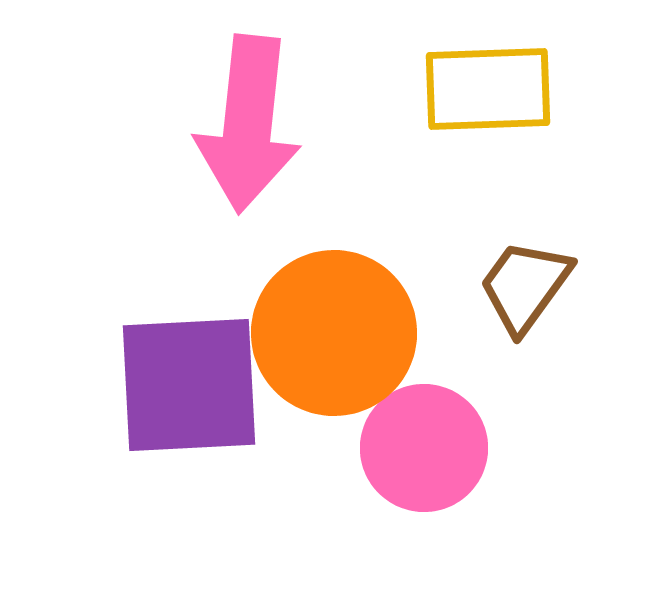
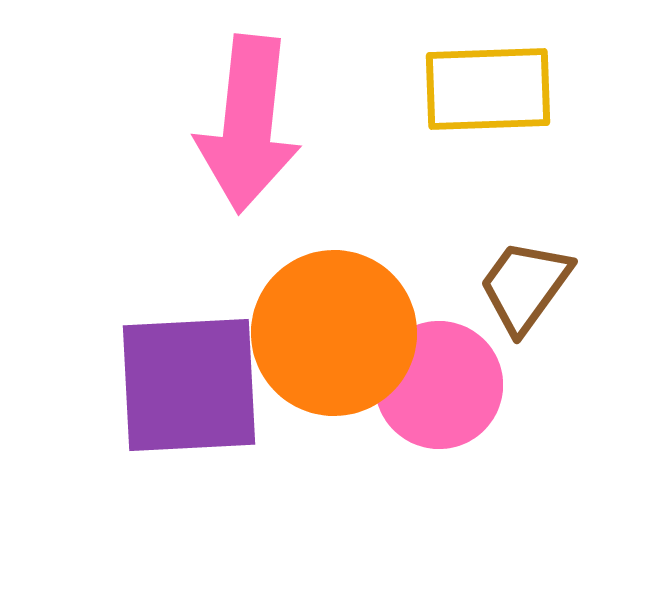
pink circle: moved 15 px right, 63 px up
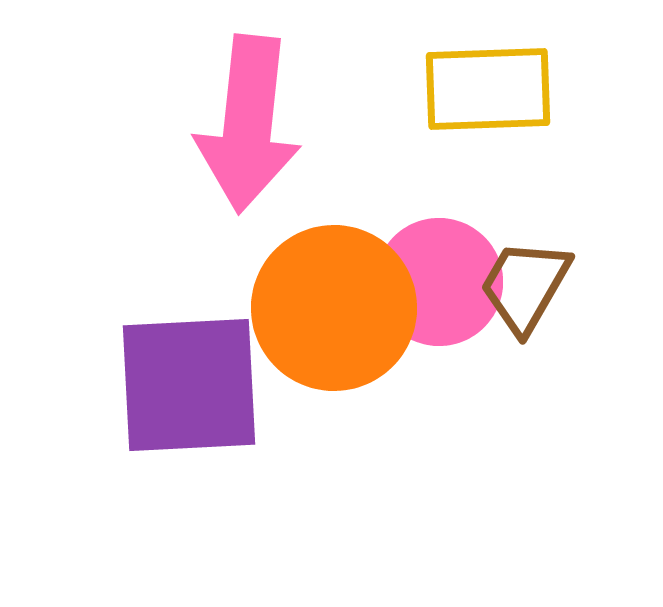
brown trapezoid: rotated 6 degrees counterclockwise
orange circle: moved 25 px up
pink circle: moved 103 px up
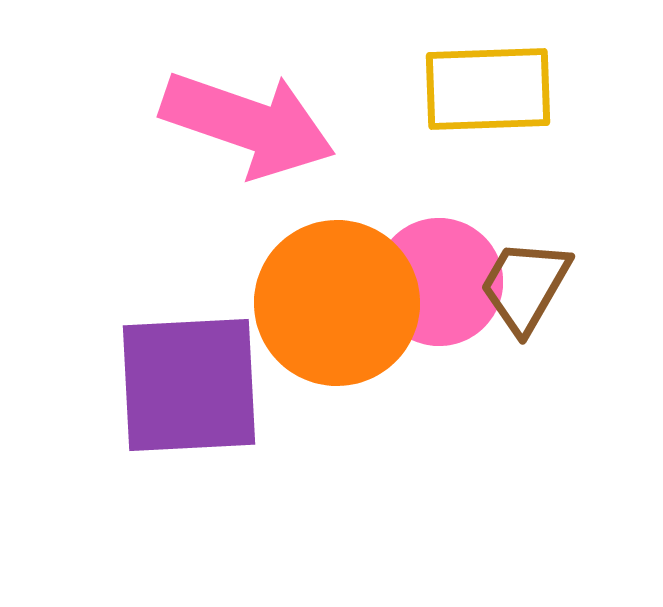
pink arrow: rotated 77 degrees counterclockwise
orange circle: moved 3 px right, 5 px up
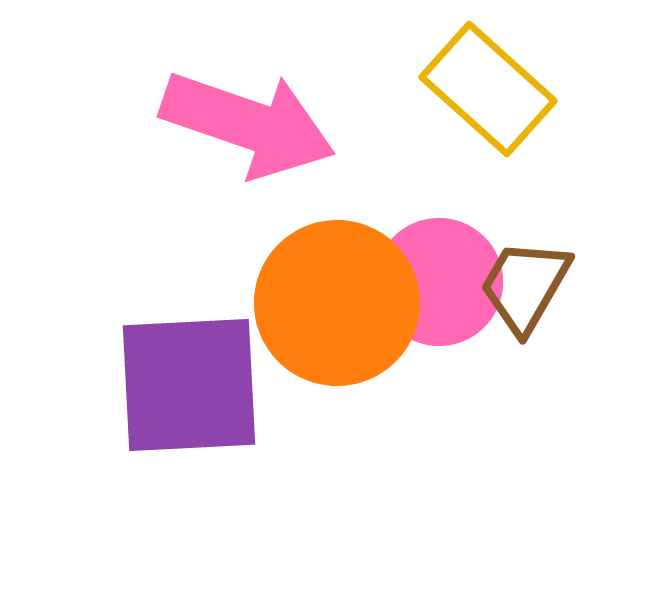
yellow rectangle: rotated 44 degrees clockwise
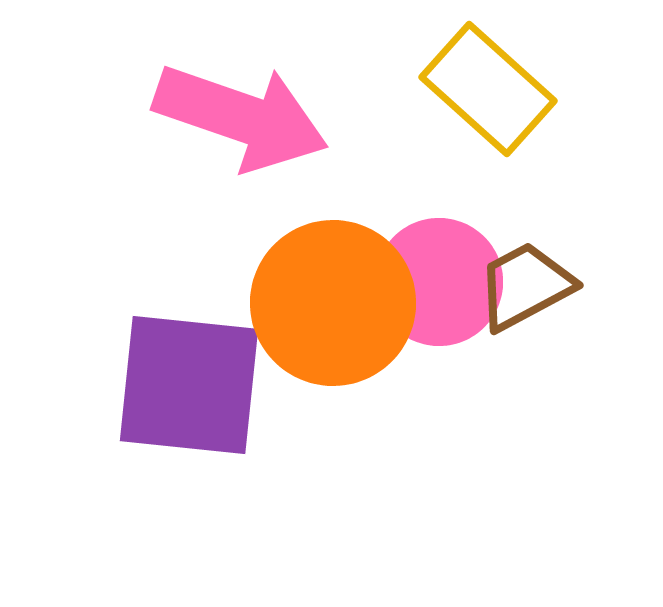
pink arrow: moved 7 px left, 7 px up
brown trapezoid: rotated 32 degrees clockwise
orange circle: moved 4 px left
purple square: rotated 9 degrees clockwise
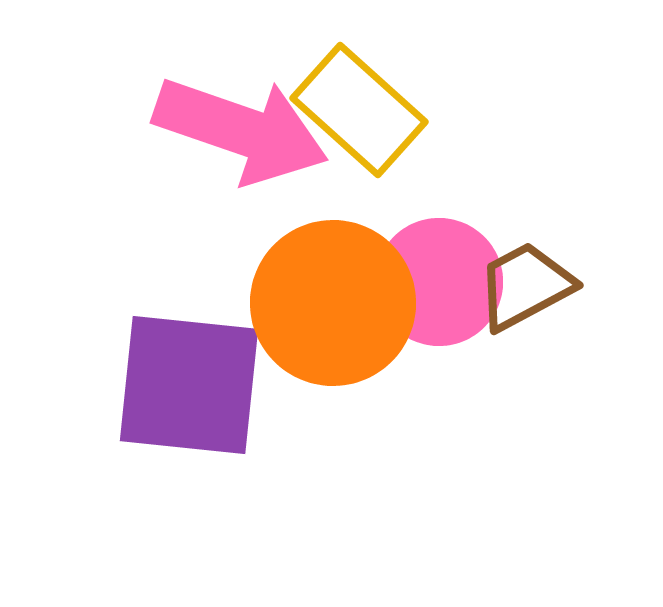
yellow rectangle: moved 129 px left, 21 px down
pink arrow: moved 13 px down
